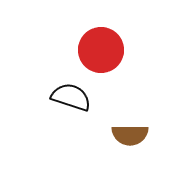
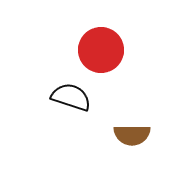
brown semicircle: moved 2 px right
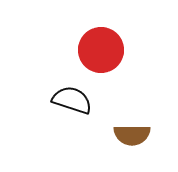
black semicircle: moved 1 px right, 3 px down
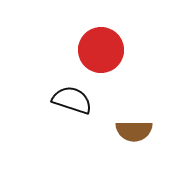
brown semicircle: moved 2 px right, 4 px up
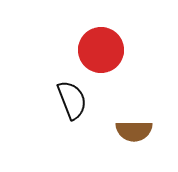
black semicircle: rotated 51 degrees clockwise
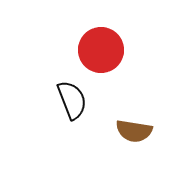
brown semicircle: rotated 9 degrees clockwise
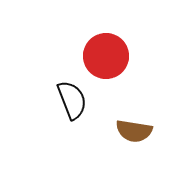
red circle: moved 5 px right, 6 px down
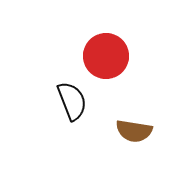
black semicircle: moved 1 px down
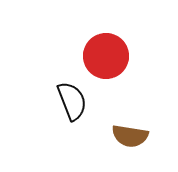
brown semicircle: moved 4 px left, 5 px down
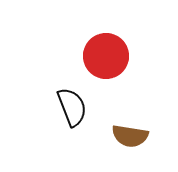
black semicircle: moved 6 px down
